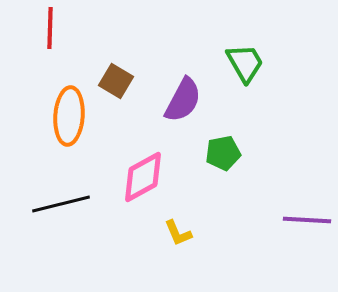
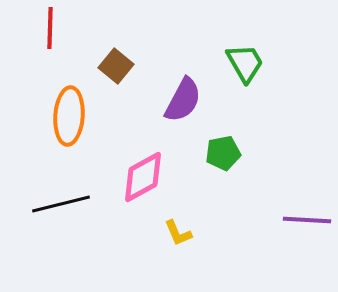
brown square: moved 15 px up; rotated 8 degrees clockwise
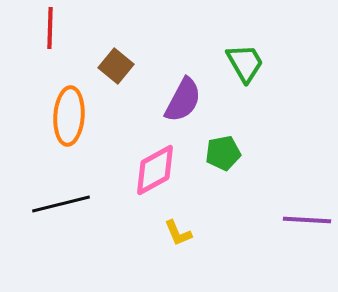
pink diamond: moved 12 px right, 7 px up
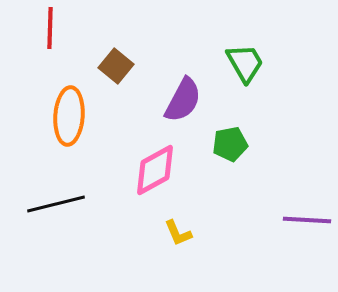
green pentagon: moved 7 px right, 9 px up
black line: moved 5 px left
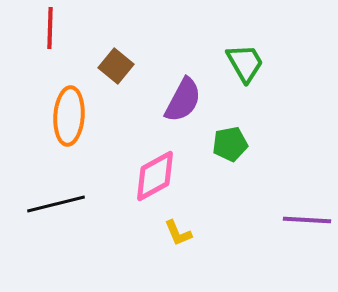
pink diamond: moved 6 px down
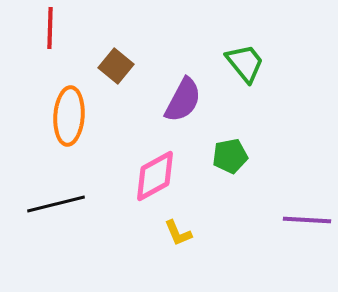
green trapezoid: rotated 9 degrees counterclockwise
green pentagon: moved 12 px down
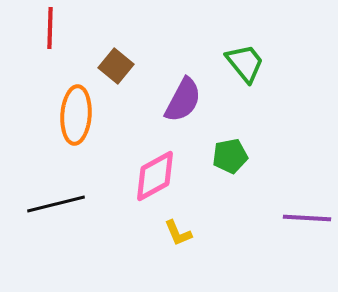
orange ellipse: moved 7 px right, 1 px up
purple line: moved 2 px up
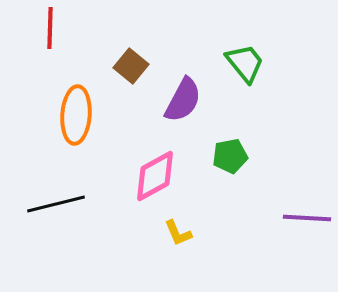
brown square: moved 15 px right
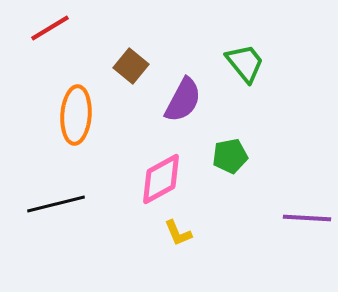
red line: rotated 57 degrees clockwise
pink diamond: moved 6 px right, 3 px down
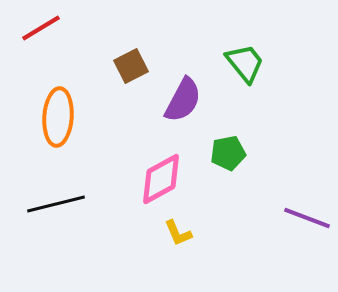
red line: moved 9 px left
brown square: rotated 24 degrees clockwise
orange ellipse: moved 18 px left, 2 px down
green pentagon: moved 2 px left, 3 px up
purple line: rotated 18 degrees clockwise
